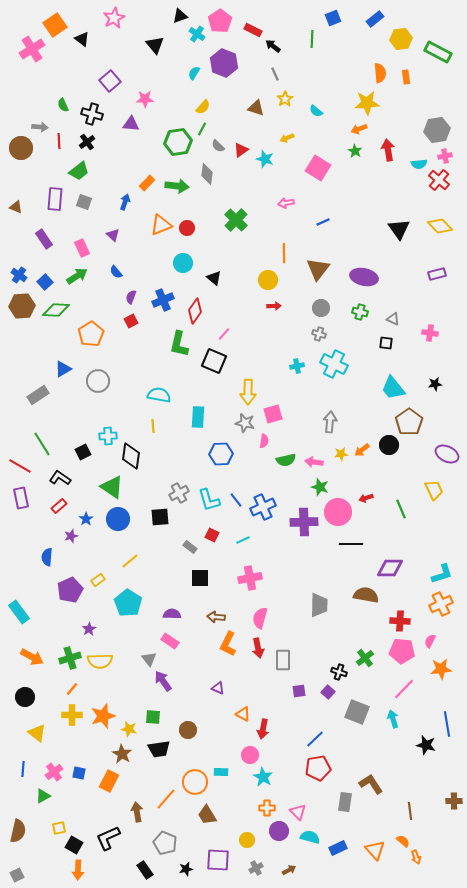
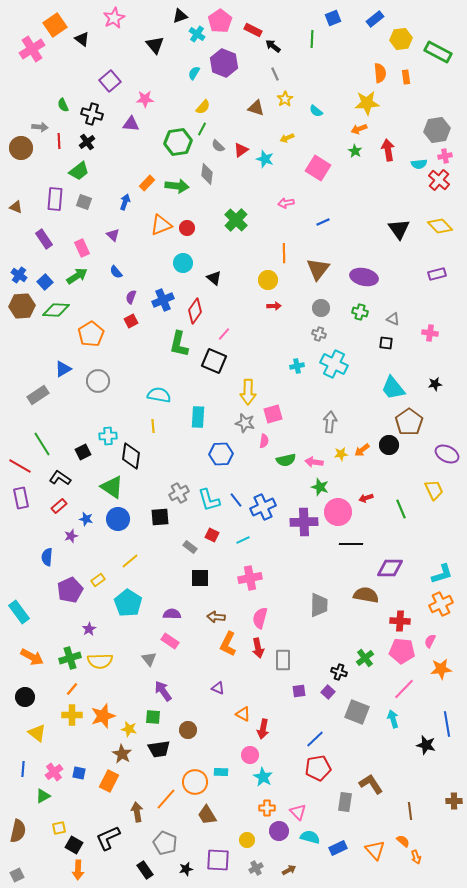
blue star at (86, 519): rotated 24 degrees counterclockwise
purple arrow at (163, 681): moved 10 px down
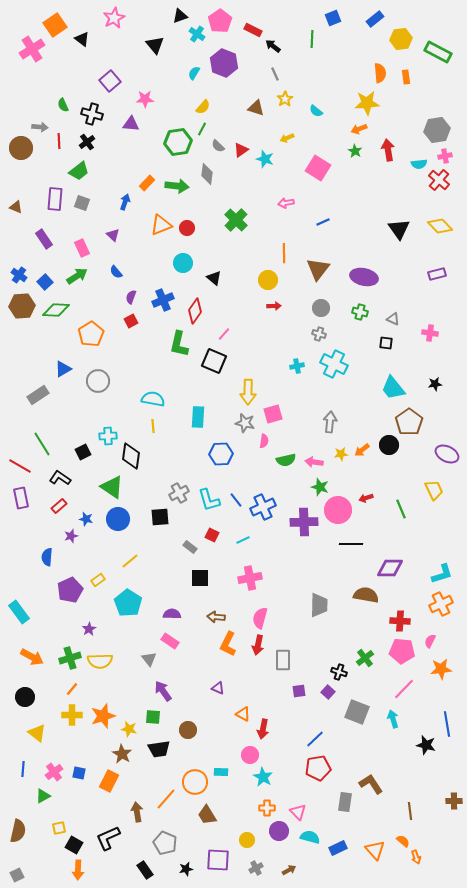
gray square at (84, 202): moved 2 px left, 1 px down
cyan semicircle at (159, 395): moved 6 px left, 4 px down
pink circle at (338, 512): moved 2 px up
red arrow at (258, 648): moved 3 px up; rotated 24 degrees clockwise
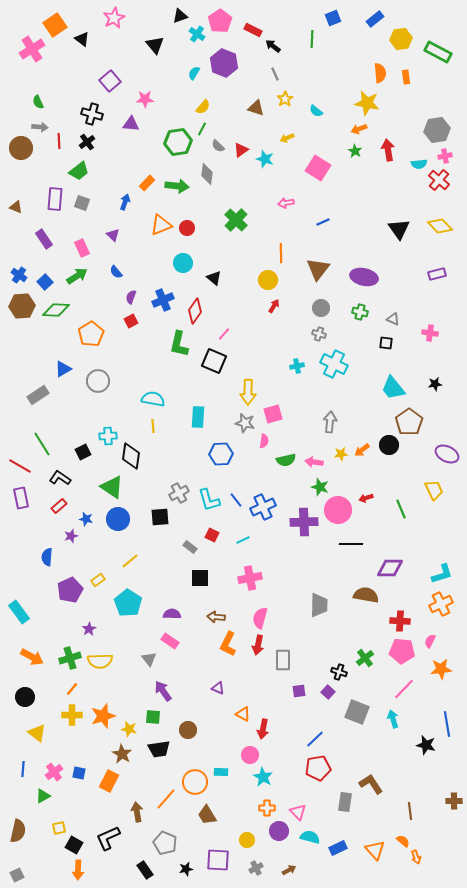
yellow star at (367, 103): rotated 15 degrees clockwise
green semicircle at (63, 105): moved 25 px left, 3 px up
orange line at (284, 253): moved 3 px left
red arrow at (274, 306): rotated 56 degrees counterclockwise
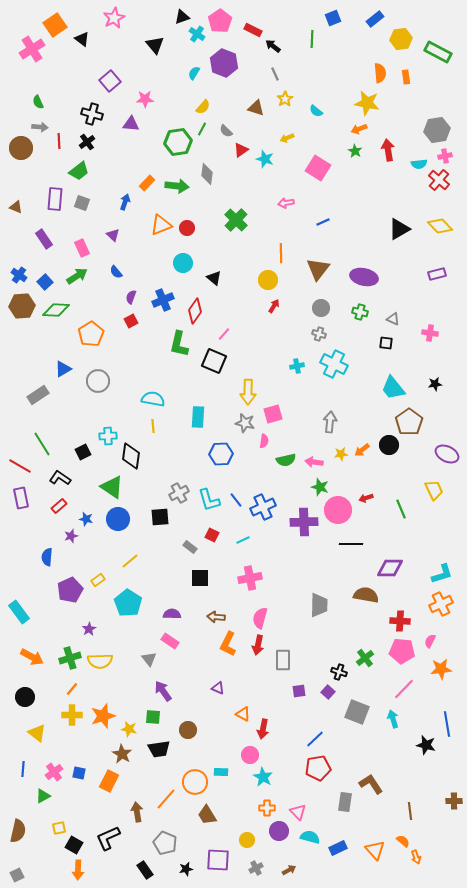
black triangle at (180, 16): moved 2 px right, 1 px down
gray semicircle at (218, 146): moved 8 px right, 15 px up
black triangle at (399, 229): rotated 35 degrees clockwise
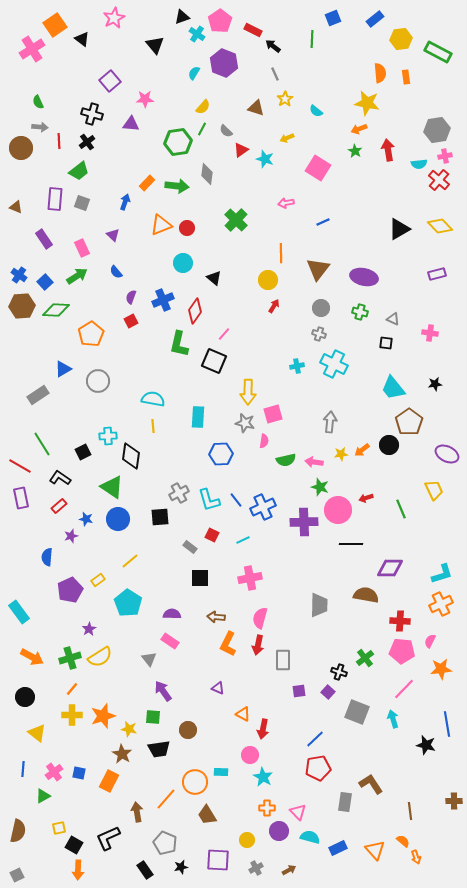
yellow semicircle at (100, 661): moved 4 px up; rotated 30 degrees counterclockwise
black star at (186, 869): moved 5 px left, 2 px up
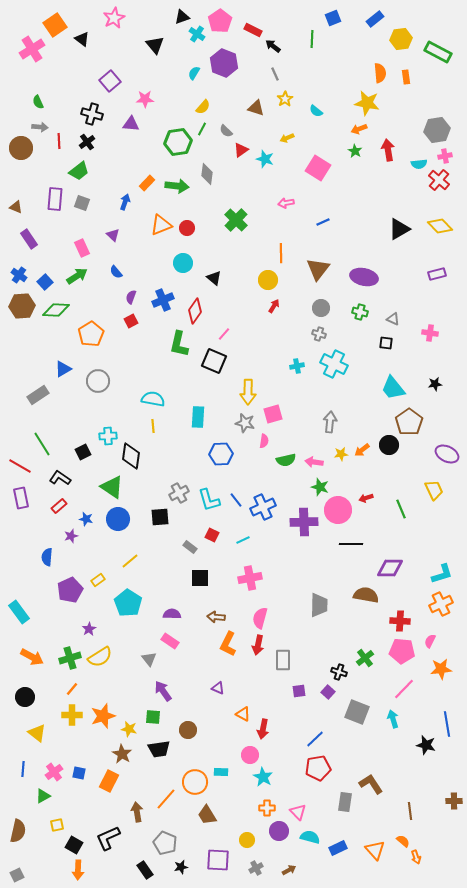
purple rectangle at (44, 239): moved 15 px left
yellow square at (59, 828): moved 2 px left, 3 px up
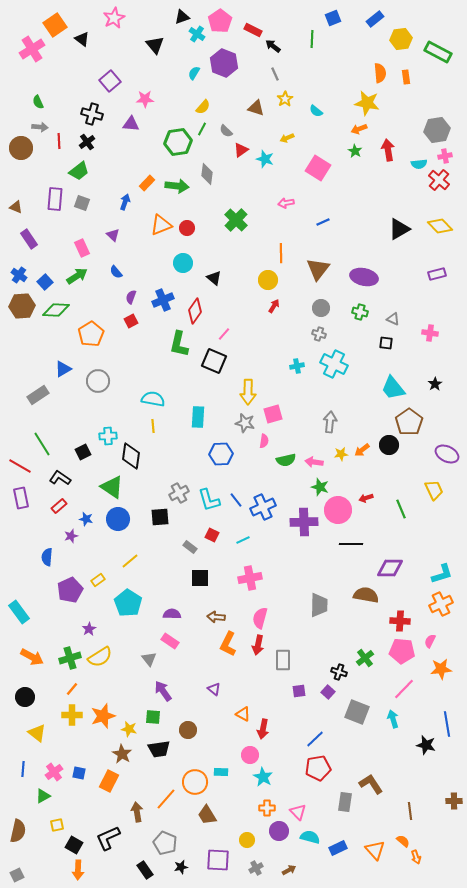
black star at (435, 384): rotated 24 degrees counterclockwise
purple triangle at (218, 688): moved 4 px left, 1 px down; rotated 16 degrees clockwise
